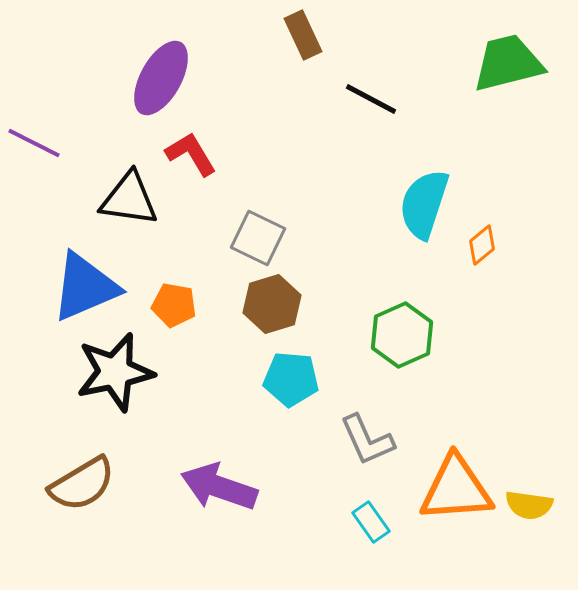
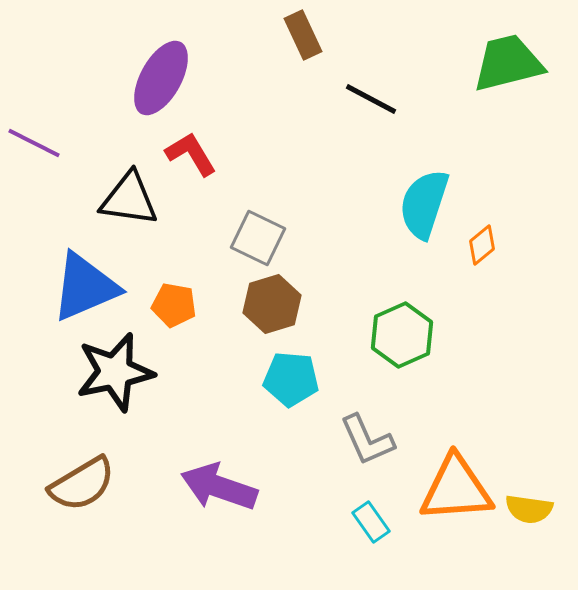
yellow semicircle: moved 4 px down
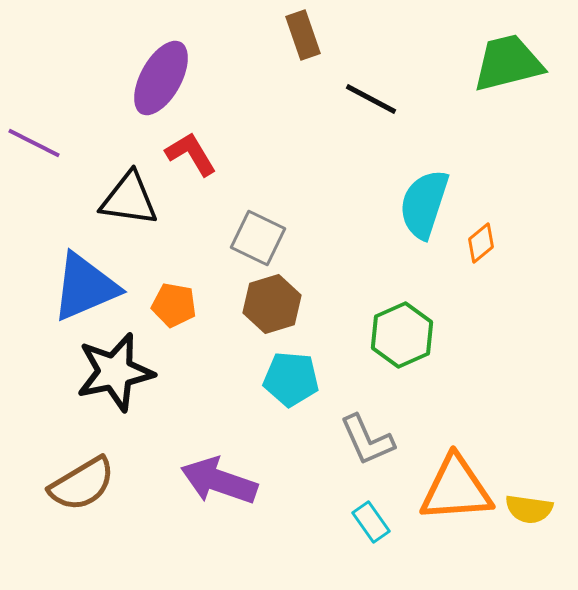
brown rectangle: rotated 6 degrees clockwise
orange diamond: moved 1 px left, 2 px up
purple arrow: moved 6 px up
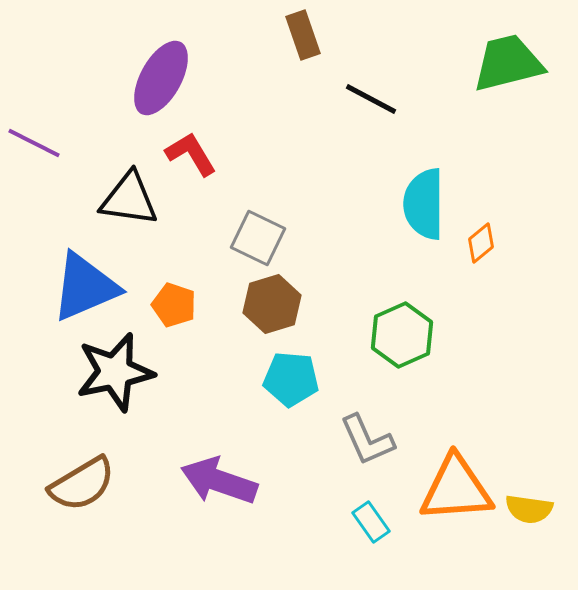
cyan semicircle: rotated 18 degrees counterclockwise
orange pentagon: rotated 9 degrees clockwise
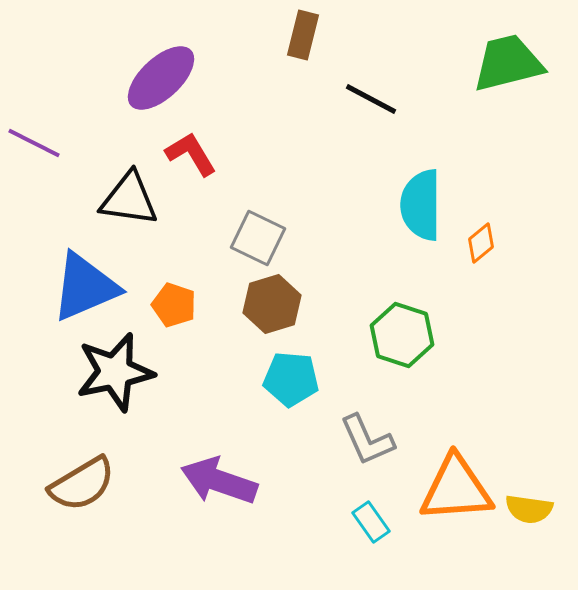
brown rectangle: rotated 33 degrees clockwise
purple ellipse: rotated 18 degrees clockwise
cyan semicircle: moved 3 px left, 1 px down
green hexagon: rotated 18 degrees counterclockwise
